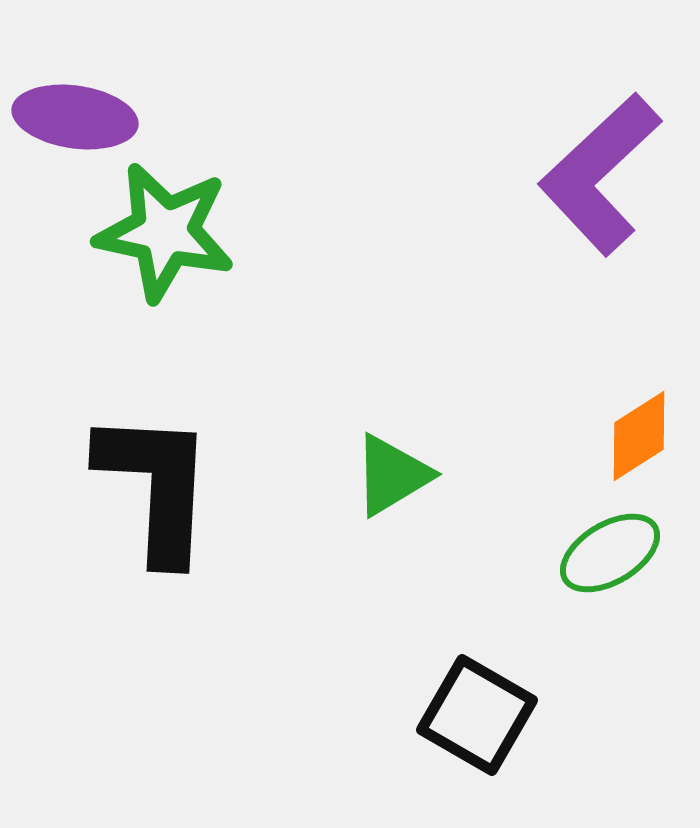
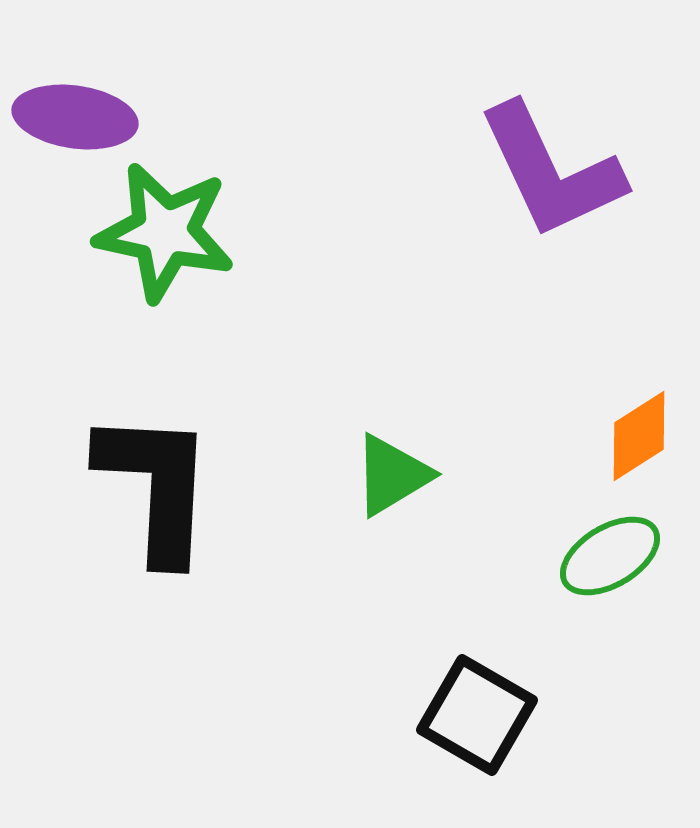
purple L-shape: moved 49 px left, 3 px up; rotated 72 degrees counterclockwise
green ellipse: moved 3 px down
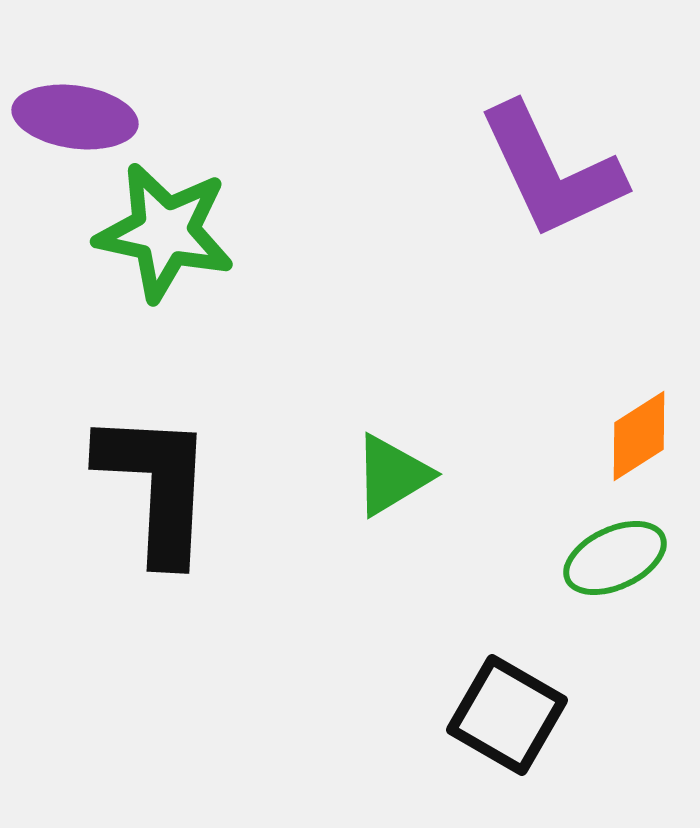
green ellipse: moved 5 px right, 2 px down; rotated 6 degrees clockwise
black square: moved 30 px right
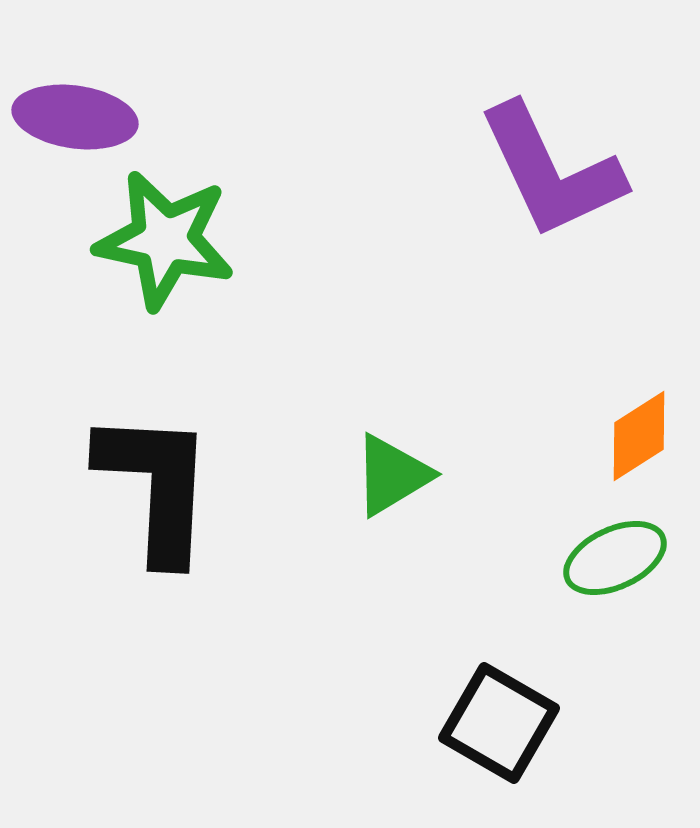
green star: moved 8 px down
black square: moved 8 px left, 8 px down
